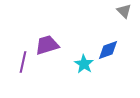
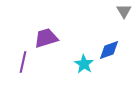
gray triangle: rotated 14 degrees clockwise
purple trapezoid: moved 1 px left, 7 px up
blue diamond: moved 1 px right
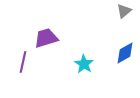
gray triangle: rotated 21 degrees clockwise
blue diamond: moved 16 px right, 3 px down; rotated 10 degrees counterclockwise
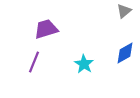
purple trapezoid: moved 9 px up
purple line: moved 11 px right; rotated 10 degrees clockwise
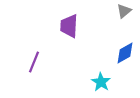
purple trapezoid: moved 23 px right, 3 px up; rotated 70 degrees counterclockwise
cyan star: moved 17 px right, 18 px down
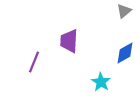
purple trapezoid: moved 15 px down
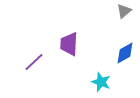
purple trapezoid: moved 3 px down
purple line: rotated 25 degrees clockwise
cyan star: rotated 12 degrees counterclockwise
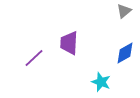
purple trapezoid: moved 1 px up
purple line: moved 4 px up
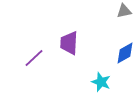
gray triangle: rotated 28 degrees clockwise
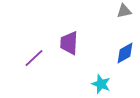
cyan star: moved 2 px down
